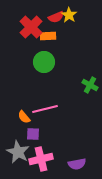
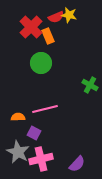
yellow star: rotated 21 degrees counterclockwise
orange rectangle: rotated 70 degrees clockwise
green circle: moved 3 px left, 1 px down
orange semicircle: moved 6 px left; rotated 128 degrees clockwise
purple square: moved 1 px right, 1 px up; rotated 24 degrees clockwise
purple semicircle: rotated 36 degrees counterclockwise
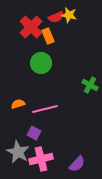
orange semicircle: moved 13 px up; rotated 16 degrees counterclockwise
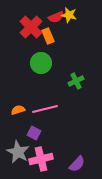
green cross: moved 14 px left, 4 px up; rotated 35 degrees clockwise
orange semicircle: moved 6 px down
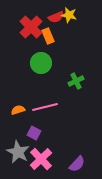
pink line: moved 2 px up
pink cross: rotated 30 degrees counterclockwise
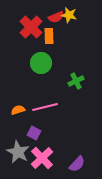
orange rectangle: moved 1 px right; rotated 21 degrees clockwise
pink cross: moved 1 px right, 1 px up
